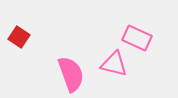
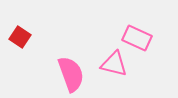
red square: moved 1 px right
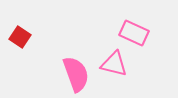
pink rectangle: moved 3 px left, 5 px up
pink semicircle: moved 5 px right
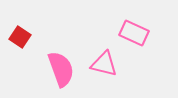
pink triangle: moved 10 px left
pink semicircle: moved 15 px left, 5 px up
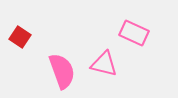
pink semicircle: moved 1 px right, 2 px down
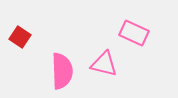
pink semicircle: rotated 18 degrees clockwise
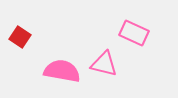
pink semicircle: rotated 78 degrees counterclockwise
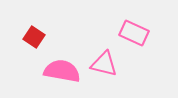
red square: moved 14 px right
